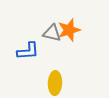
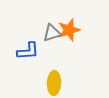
gray triangle: rotated 30 degrees counterclockwise
yellow ellipse: moved 1 px left
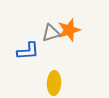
gray triangle: moved 1 px left
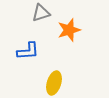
gray triangle: moved 10 px left, 20 px up
yellow ellipse: rotated 15 degrees clockwise
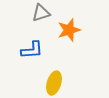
blue L-shape: moved 4 px right, 1 px up
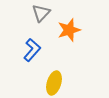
gray triangle: rotated 30 degrees counterclockwise
blue L-shape: rotated 45 degrees counterclockwise
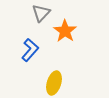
orange star: moved 4 px left, 1 px down; rotated 20 degrees counterclockwise
blue L-shape: moved 2 px left
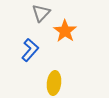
yellow ellipse: rotated 10 degrees counterclockwise
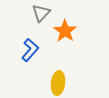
yellow ellipse: moved 4 px right
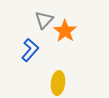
gray triangle: moved 3 px right, 7 px down
